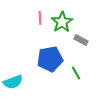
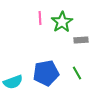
gray rectangle: rotated 32 degrees counterclockwise
blue pentagon: moved 4 px left, 14 px down
green line: moved 1 px right
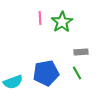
gray rectangle: moved 12 px down
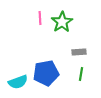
gray rectangle: moved 2 px left
green line: moved 4 px right, 1 px down; rotated 40 degrees clockwise
cyan semicircle: moved 5 px right
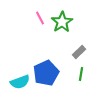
pink line: rotated 24 degrees counterclockwise
gray rectangle: rotated 40 degrees counterclockwise
blue pentagon: rotated 15 degrees counterclockwise
cyan semicircle: moved 2 px right
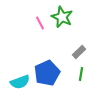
pink line: moved 5 px down
green star: moved 5 px up; rotated 15 degrees counterclockwise
blue pentagon: moved 1 px right
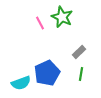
cyan semicircle: moved 1 px right, 1 px down
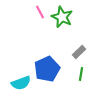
pink line: moved 11 px up
blue pentagon: moved 4 px up
